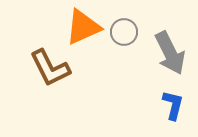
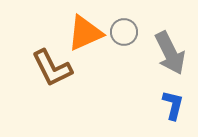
orange triangle: moved 2 px right, 6 px down
brown L-shape: moved 2 px right
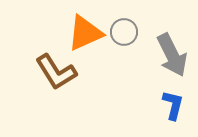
gray arrow: moved 2 px right, 2 px down
brown L-shape: moved 4 px right, 4 px down; rotated 6 degrees counterclockwise
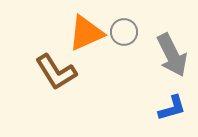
orange triangle: moved 1 px right
blue L-shape: moved 1 px left, 3 px down; rotated 60 degrees clockwise
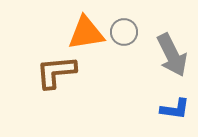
orange triangle: rotated 15 degrees clockwise
brown L-shape: rotated 117 degrees clockwise
blue L-shape: moved 3 px right, 1 px down; rotated 24 degrees clockwise
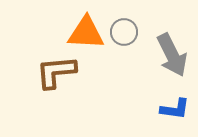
orange triangle: rotated 12 degrees clockwise
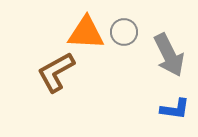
gray arrow: moved 3 px left
brown L-shape: rotated 24 degrees counterclockwise
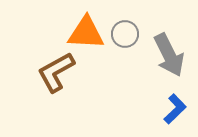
gray circle: moved 1 px right, 2 px down
blue L-shape: rotated 52 degrees counterclockwise
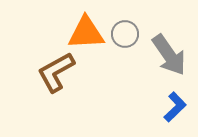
orange triangle: rotated 6 degrees counterclockwise
gray arrow: rotated 9 degrees counterclockwise
blue L-shape: moved 2 px up
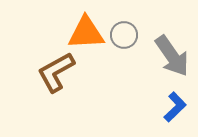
gray circle: moved 1 px left, 1 px down
gray arrow: moved 3 px right, 1 px down
